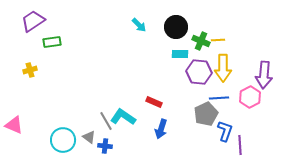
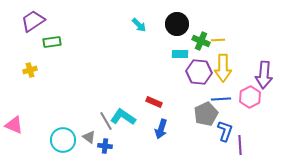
black circle: moved 1 px right, 3 px up
blue line: moved 2 px right, 1 px down
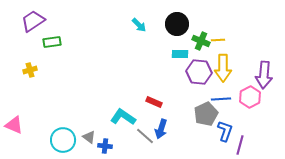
gray line: moved 39 px right, 15 px down; rotated 18 degrees counterclockwise
purple line: rotated 18 degrees clockwise
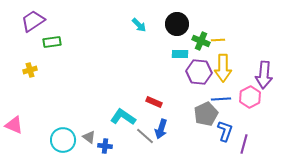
purple line: moved 4 px right, 1 px up
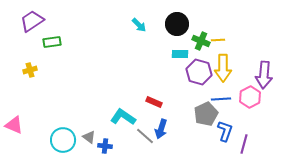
purple trapezoid: moved 1 px left
purple hexagon: rotated 10 degrees clockwise
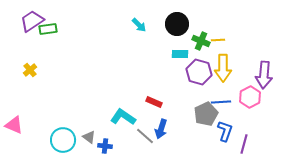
green rectangle: moved 4 px left, 13 px up
yellow cross: rotated 24 degrees counterclockwise
blue line: moved 3 px down
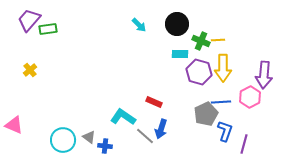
purple trapezoid: moved 3 px left, 1 px up; rotated 15 degrees counterclockwise
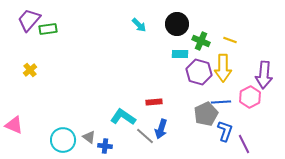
yellow line: moved 12 px right; rotated 24 degrees clockwise
red rectangle: rotated 28 degrees counterclockwise
purple line: rotated 42 degrees counterclockwise
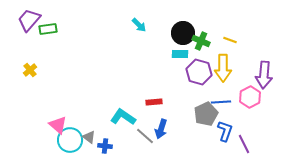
black circle: moved 6 px right, 9 px down
pink triangle: moved 44 px right; rotated 18 degrees clockwise
cyan circle: moved 7 px right
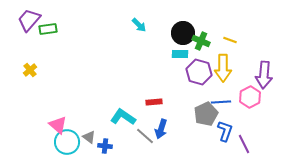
cyan circle: moved 3 px left, 2 px down
